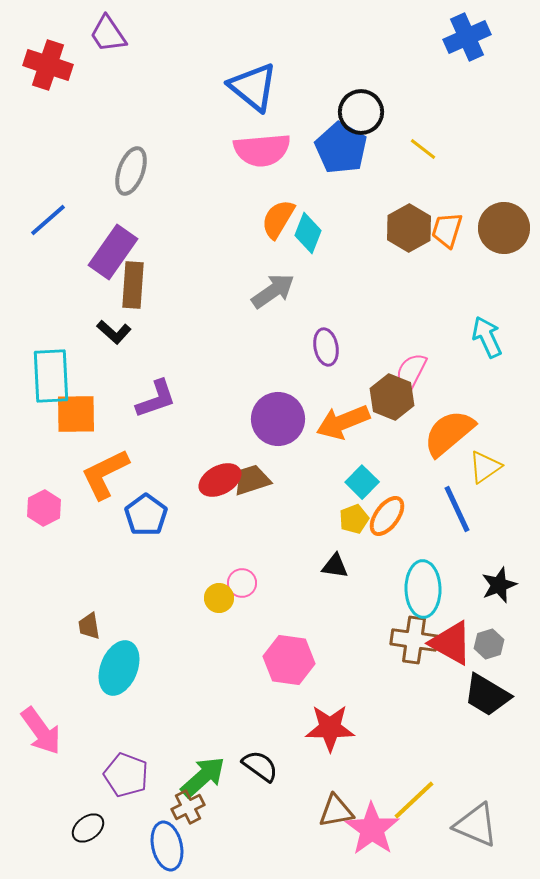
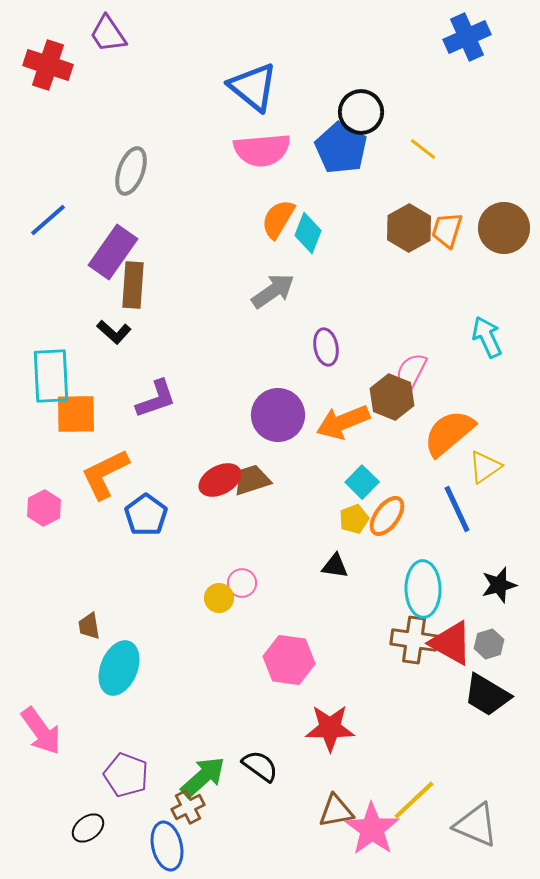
purple circle at (278, 419): moved 4 px up
black star at (499, 585): rotated 6 degrees clockwise
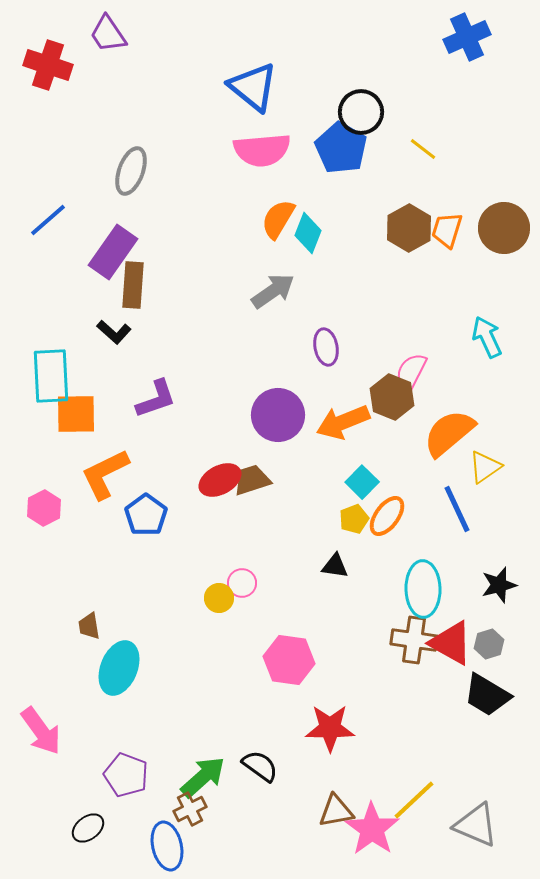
brown cross at (188, 807): moved 2 px right, 2 px down
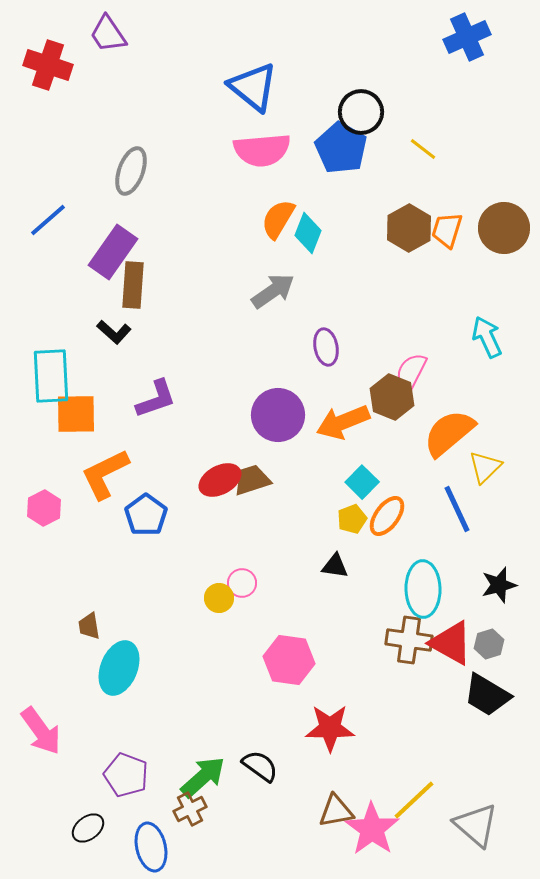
yellow triangle at (485, 467): rotated 9 degrees counterclockwise
yellow pentagon at (354, 519): moved 2 px left
brown cross at (414, 640): moved 5 px left
gray triangle at (476, 825): rotated 18 degrees clockwise
blue ellipse at (167, 846): moved 16 px left, 1 px down
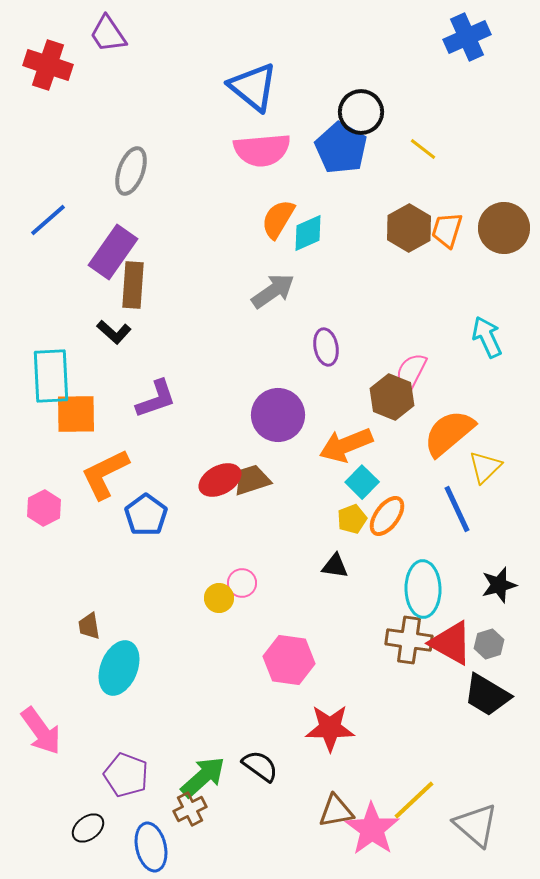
cyan diamond at (308, 233): rotated 45 degrees clockwise
orange arrow at (343, 422): moved 3 px right, 23 px down
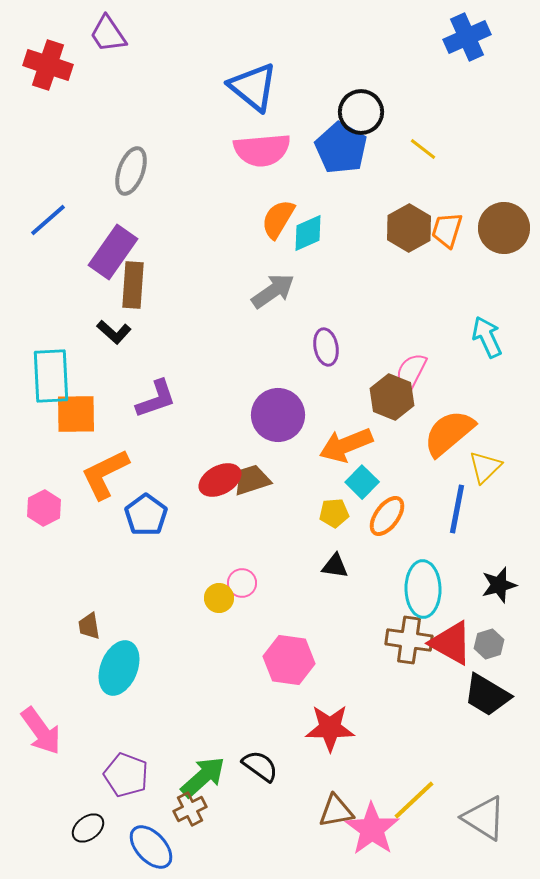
blue line at (457, 509): rotated 36 degrees clockwise
yellow pentagon at (352, 519): moved 18 px left, 6 px up; rotated 16 degrees clockwise
gray triangle at (476, 825): moved 8 px right, 7 px up; rotated 9 degrees counterclockwise
blue ellipse at (151, 847): rotated 30 degrees counterclockwise
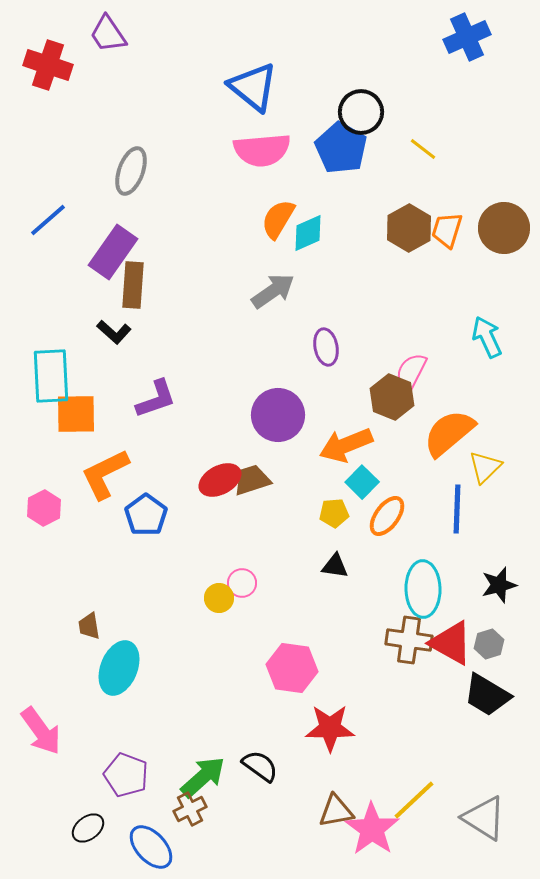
blue line at (457, 509): rotated 9 degrees counterclockwise
pink hexagon at (289, 660): moved 3 px right, 8 px down
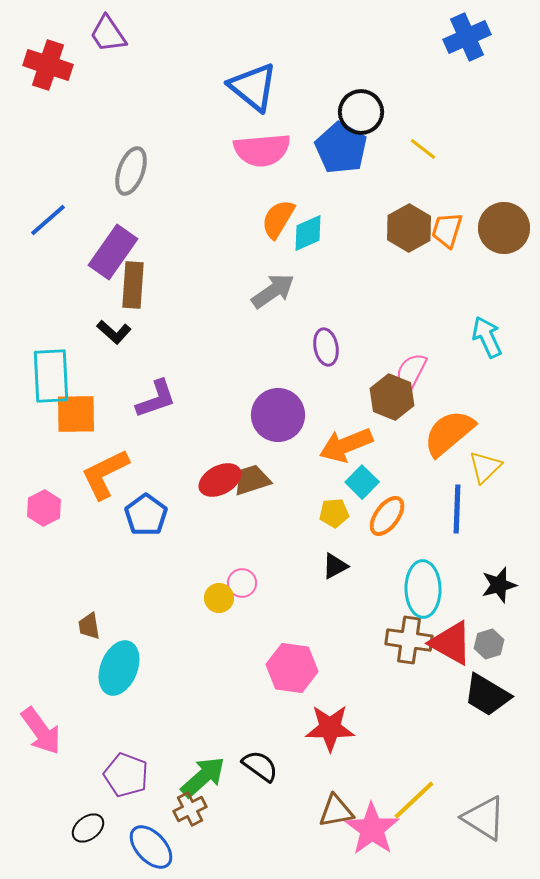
black triangle at (335, 566): rotated 36 degrees counterclockwise
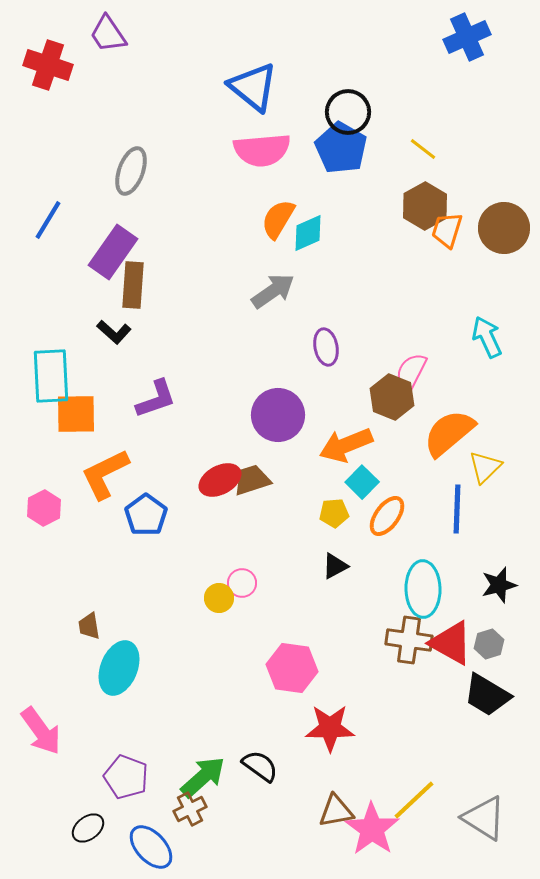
black circle at (361, 112): moved 13 px left
blue line at (48, 220): rotated 18 degrees counterclockwise
brown hexagon at (409, 228): moved 16 px right, 22 px up
purple pentagon at (126, 775): moved 2 px down
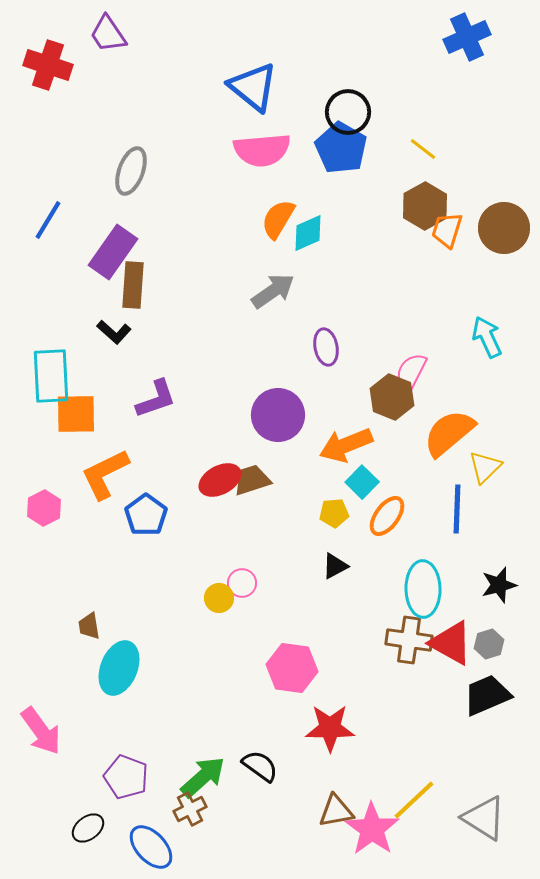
black trapezoid at (487, 695): rotated 126 degrees clockwise
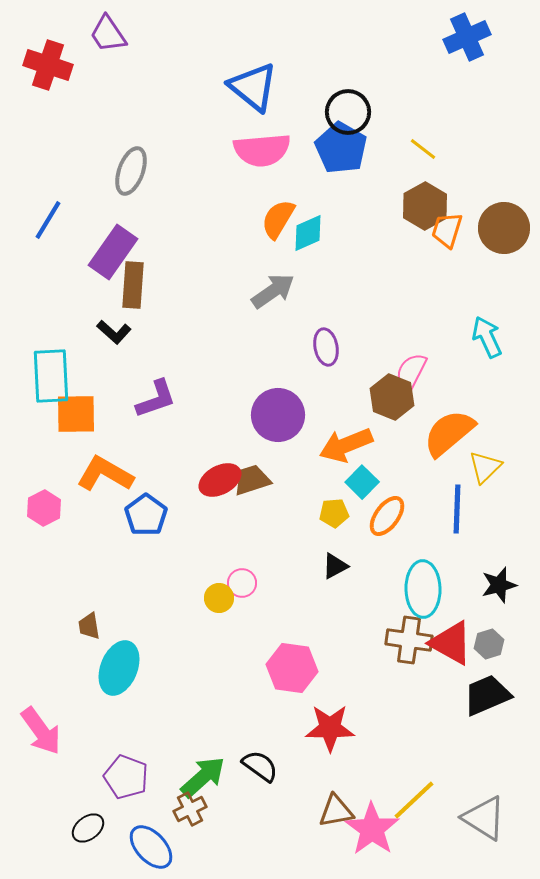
orange L-shape at (105, 474): rotated 56 degrees clockwise
